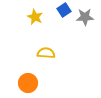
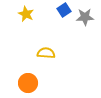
yellow star: moved 9 px left, 3 px up
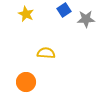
gray star: moved 1 px right, 2 px down
orange circle: moved 2 px left, 1 px up
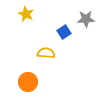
blue square: moved 22 px down
orange circle: moved 2 px right
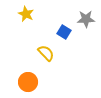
blue square: rotated 24 degrees counterclockwise
yellow semicircle: rotated 42 degrees clockwise
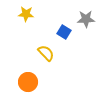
yellow star: rotated 21 degrees counterclockwise
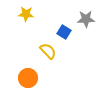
yellow semicircle: moved 2 px right, 2 px up
orange circle: moved 4 px up
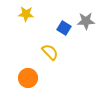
gray star: moved 2 px down
blue square: moved 4 px up
yellow semicircle: moved 2 px right, 1 px down
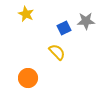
yellow star: rotated 21 degrees clockwise
blue square: rotated 32 degrees clockwise
yellow semicircle: moved 7 px right
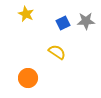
blue square: moved 1 px left, 5 px up
yellow semicircle: rotated 12 degrees counterclockwise
